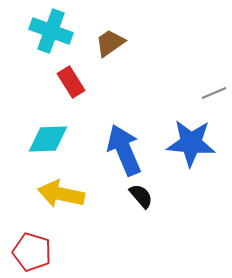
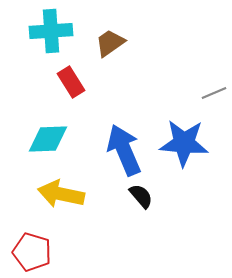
cyan cross: rotated 24 degrees counterclockwise
blue star: moved 7 px left
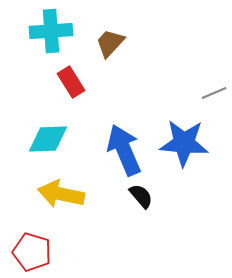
brown trapezoid: rotated 12 degrees counterclockwise
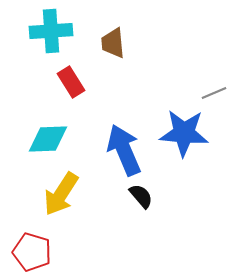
brown trapezoid: moved 3 px right; rotated 48 degrees counterclockwise
blue star: moved 10 px up
yellow arrow: rotated 69 degrees counterclockwise
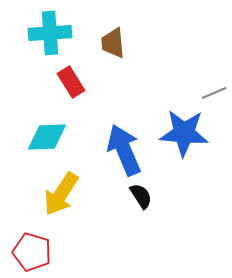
cyan cross: moved 1 px left, 2 px down
cyan diamond: moved 1 px left, 2 px up
black semicircle: rotated 8 degrees clockwise
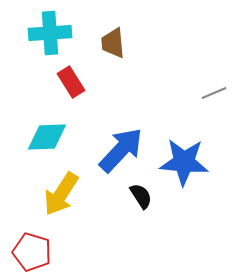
blue star: moved 29 px down
blue arrow: moved 3 px left; rotated 66 degrees clockwise
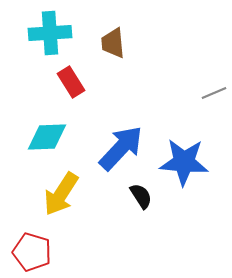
blue arrow: moved 2 px up
